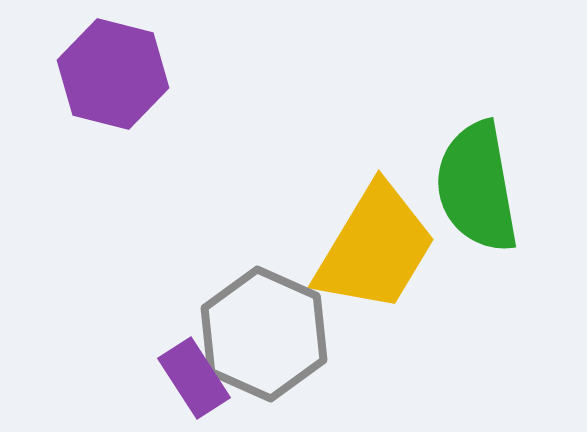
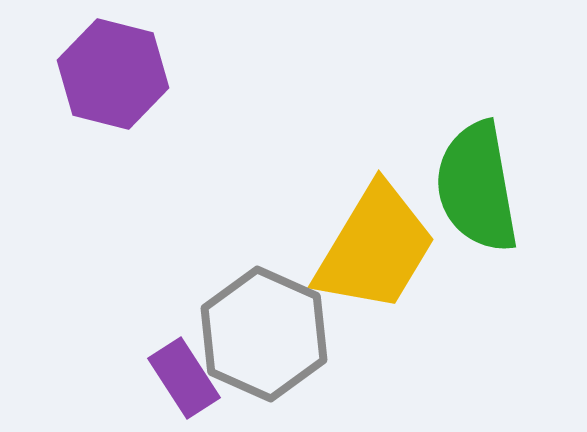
purple rectangle: moved 10 px left
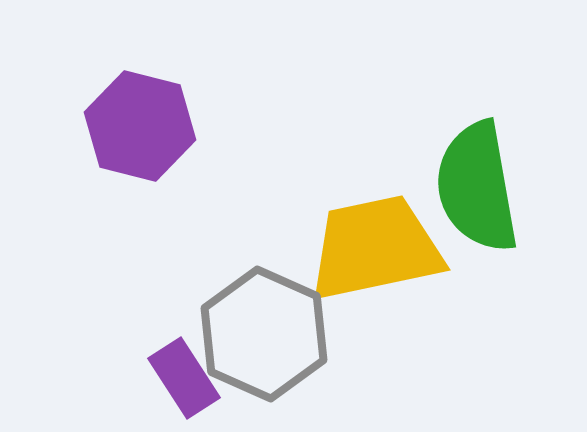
purple hexagon: moved 27 px right, 52 px down
yellow trapezoid: rotated 133 degrees counterclockwise
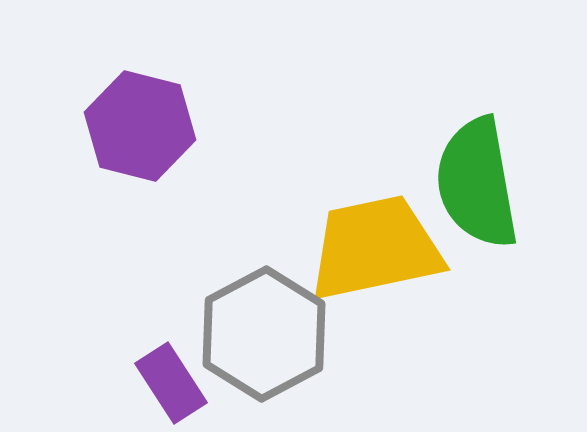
green semicircle: moved 4 px up
gray hexagon: rotated 8 degrees clockwise
purple rectangle: moved 13 px left, 5 px down
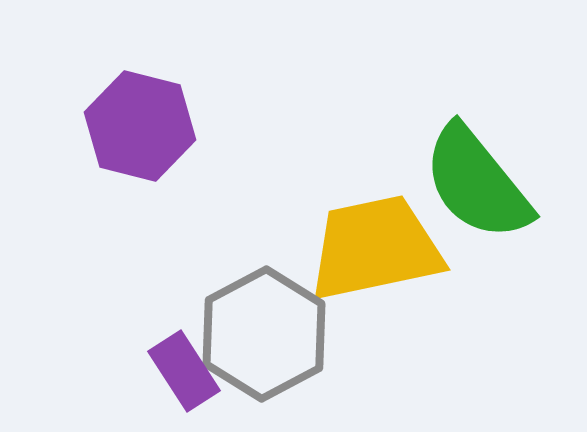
green semicircle: rotated 29 degrees counterclockwise
purple rectangle: moved 13 px right, 12 px up
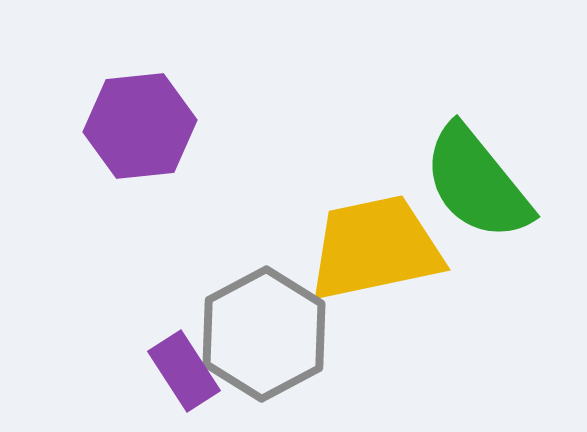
purple hexagon: rotated 20 degrees counterclockwise
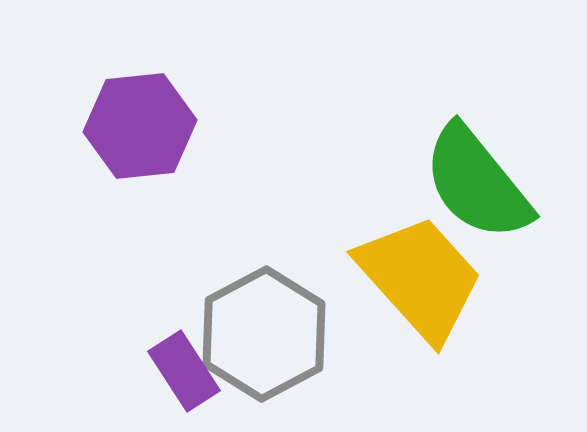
yellow trapezoid: moved 45 px right, 30 px down; rotated 60 degrees clockwise
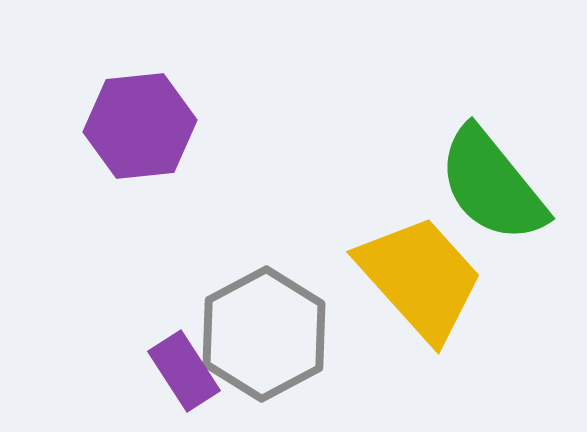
green semicircle: moved 15 px right, 2 px down
